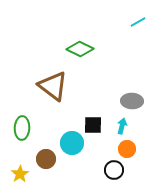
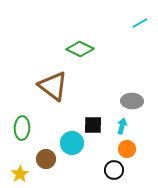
cyan line: moved 2 px right, 1 px down
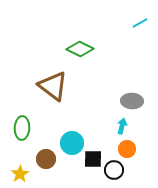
black square: moved 34 px down
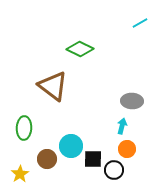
green ellipse: moved 2 px right
cyan circle: moved 1 px left, 3 px down
brown circle: moved 1 px right
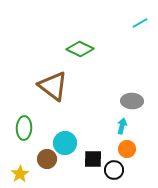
cyan circle: moved 6 px left, 3 px up
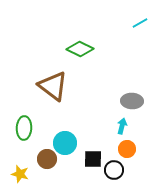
yellow star: rotated 24 degrees counterclockwise
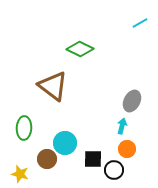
gray ellipse: rotated 65 degrees counterclockwise
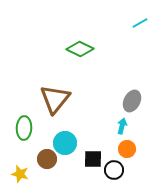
brown triangle: moved 2 px right, 13 px down; rotated 32 degrees clockwise
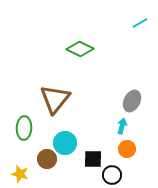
black circle: moved 2 px left, 5 px down
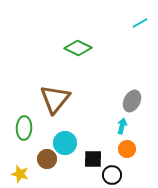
green diamond: moved 2 px left, 1 px up
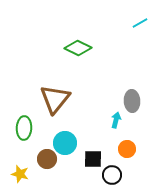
gray ellipse: rotated 30 degrees counterclockwise
cyan arrow: moved 6 px left, 6 px up
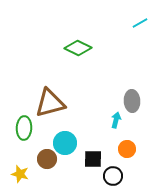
brown triangle: moved 5 px left, 4 px down; rotated 36 degrees clockwise
black circle: moved 1 px right, 1 px down
